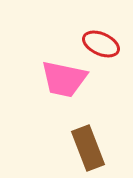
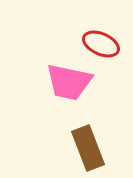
pink trapezoid: moved 5 px right, 3 px down
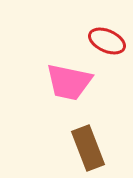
red ellipse: moved 6 px right, 3 px up
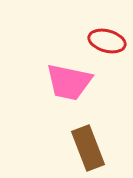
red ellipse: rotated 9 degrees counterclockwise
